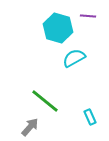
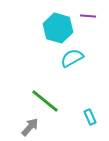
cyan semicircle: moved 2 px left
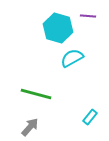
green line: moved 9 px left, 7 px up; rotated 24 degrees counterclockwise
cyan rectangle: rotated 63 degrees clockwise
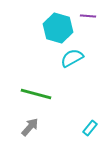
cyan rectangle: moved 11 px down
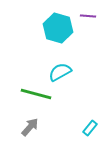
cyan semicircle: moved 12 px left, 14 px down
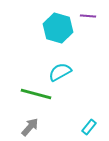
cyan rectangle: moved 1 px left, 1 px up
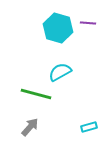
purple line: moved 7 px down
cyan rectangle: rotated 35 degrees clockwise
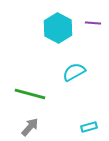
purple line: moved 5 px right
cyan hexagon: rotated 12 degrees clockwise
cyan semicircle: moved 14 px right
green line: moved 6 px left
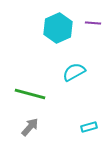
cyan hexagon: rotated 8 degrees clockwise
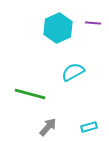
cyan semicircle: moved 1 px left
gray arrow: moved 18 px right
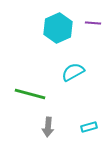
gray arrow: rotated 144 degrees clockwise
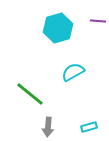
purple line: moved 5 px right, 2 px up
cyan hexagon: rotated 8 degrees clockwise
green line: rotated 24 degrees clockwise
